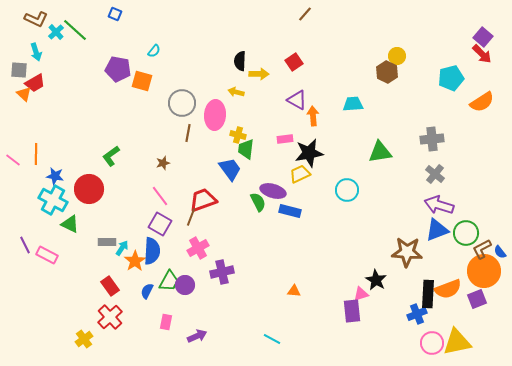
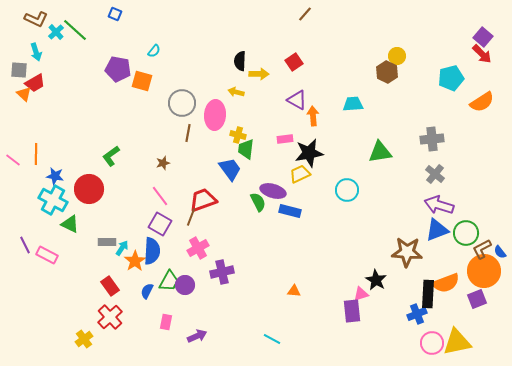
orange semicircle at (448, 289): moved 2 px left, 6 px up
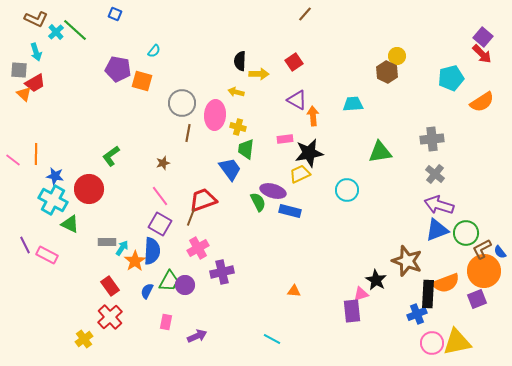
yellow cross at (238, 135): moved 8 px up
brown star at (407, 252): moved 9 px down; rotated 16 degrees clockwise
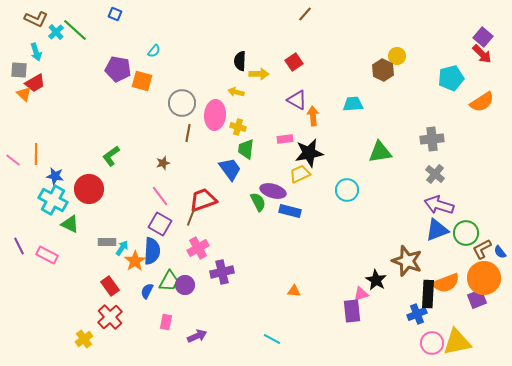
brown hexagon at (387, 72): moved 4 px left, 2 px up
purple line at (25, 245): moved 6 px left, 1 px down
orange circle at (484, 271): moved 7 px down
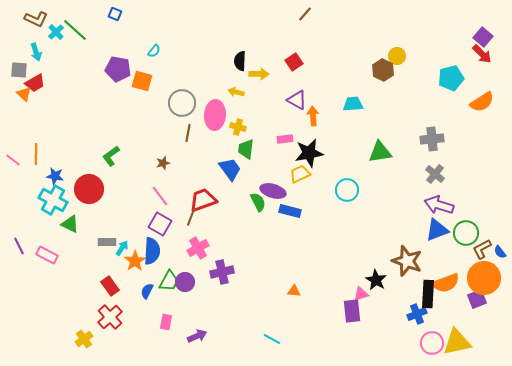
purple circle at (185, 285): moved 3 px up
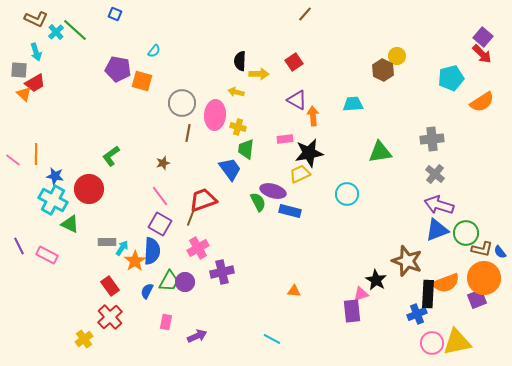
cyan circle at (347, 190): moved 4 px down
brown L-shape at (482, 249): rotated 140 degrees counterclockwise
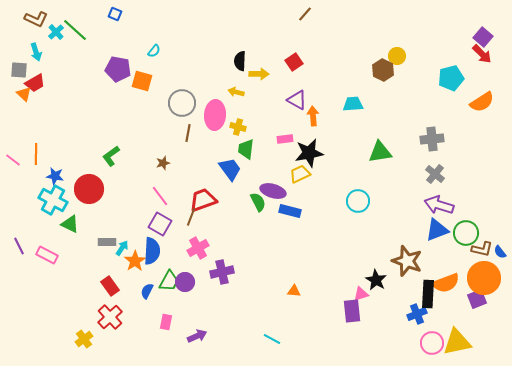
cyan circle at (347, 194): moved 11 px right, 7 px down
